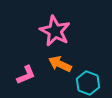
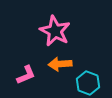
orange arrow: rotated 30 degrees counterclockwise
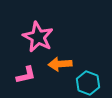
pink star: moved 17 px left, 6 px down
pink L-shape: rotated 10 degrees clockwise
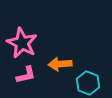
pink star: moved 16 px left, 6 px down
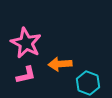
pink star: moved 4 px right
